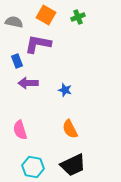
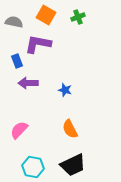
pink semicircle: moved 1 px left; rotated 60 degrees clockwise
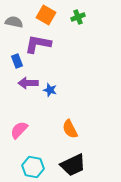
blue star: moved 15 px left
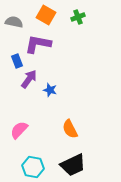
purple arrow: moved 1 px right, 4 px up; rotated 126 degrees clockwise
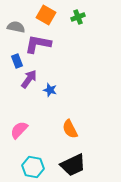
gray semicircle: moved 2 px right, 5 px down
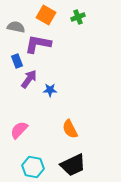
blue star: rotated 16 degrees counterclockwise
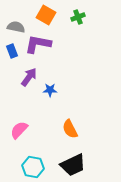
blue rectangle: moved 5 px left, 10 px up
purple arrow: moved 2 px up
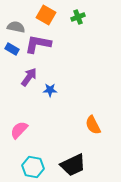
blue rectangle: moved 2 px up; rotated 40 degrees counterclockwise
orange semicircle: moved 23 px right, 4 px up
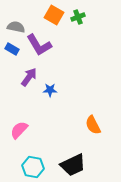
orange square: moved 8 px right
purple L-shape: moved 1 px right, 1 px down; rotated 132 degrees counterclockwise
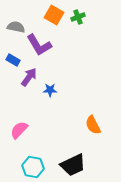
blue rectangle: moved 1 px right, 11 px down
